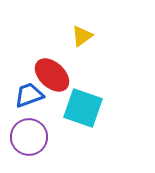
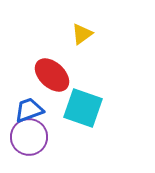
yellow triangle: moved 2 px up
blue trapezoid: moved 15 px down
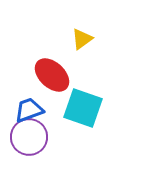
yellow triangle: moved 5 px down
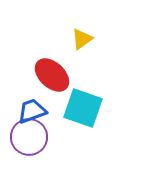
blue trapezoid: moved 3 px right, 1 px down
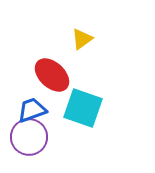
blue trapezoid: moved 1 px up
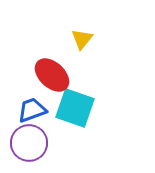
yellow triangle: rotated 15 degrees counterclockwise
cyan square: moved 8 px left
purple circle: moved 6 px down
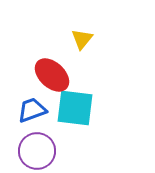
cyan square: rotated 12 degrees counterclockwise
purple circle: moved 8 px right, 8 px down
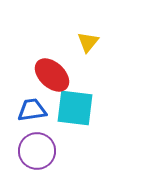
yellow triangle: moved 6 px right, 3 px down
blue trapezoid: rotated 12 degrees clockwise
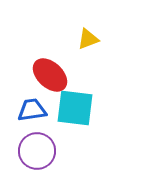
yellow triangle: moved 3 px up; rotated 30 degrees clockwise
red ellipse: moved 2 px left
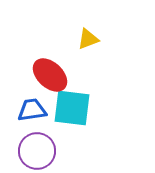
cyan square: moved 3 px left
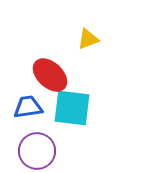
blue trapezoid: moved 4 px left, 3 px up
